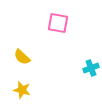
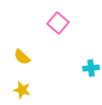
pink square: rotated 30 degrees clockwise
cyan cross: rotated 14 degrees clockwise
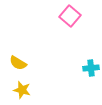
pink square: moved 12 px right, 7 px up
yellow semicircle: moved 4 px left, 6 px down; rotated 12 degrees counterclockwise
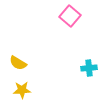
cyan cross: moved 2 px left
yellow star: rotated 18 degrees counterclockwise
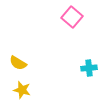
pink square: moved 2 px right, 1 px down
yellow star: rotated 18 degrees clockwise
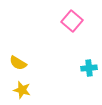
pink square: moved 4 px down
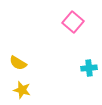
pink square: moved 1 px right, 1 px down
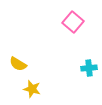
yellow semicircle: moved 1 px down
yellow star: moved 10 px right, 1 px up
